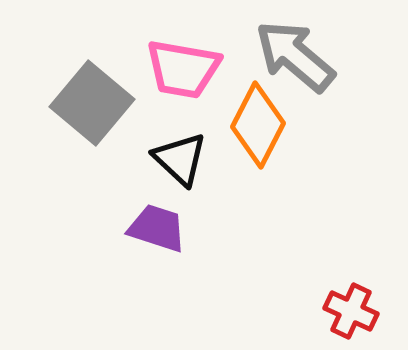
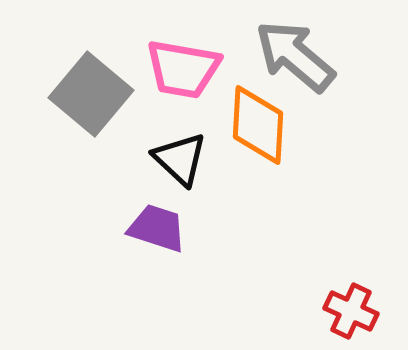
gray square: moved 1 px left, 9 px up
orange diamond: rotated 24 degrees counterclockwise
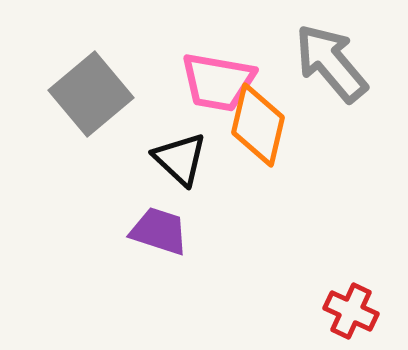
gray arrow: moved 36 px right, 7 px down; rotated 10 degrees clockwise
pink trapezoid: moved 35 px right, 13 px down
gray square: rotated 10 degrees clockwise
orange diamond: rotated 10 degrees clockwise
purple trapezoid: moved 2 px right, 3 px down
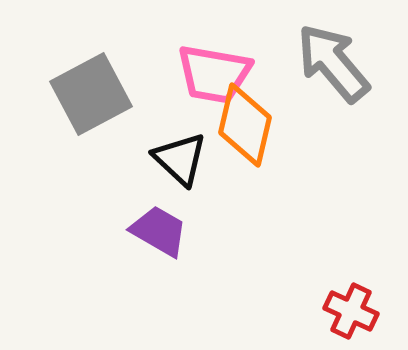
gray arrow: moved 2 px right
pink trapezoid: moved 4 px left, 8 px up
gray square: rotated 12 degrees clockwise
orange diamond: moved 13 px left
purple trapezoid: rotated 12 degrees clockwise
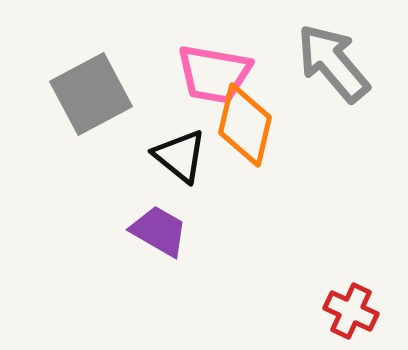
black triangle: moved 3 px up; rotated 4 degrees counterclockwise
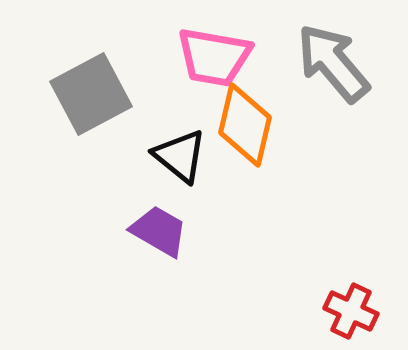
pink trapezoid: moved 17 px up
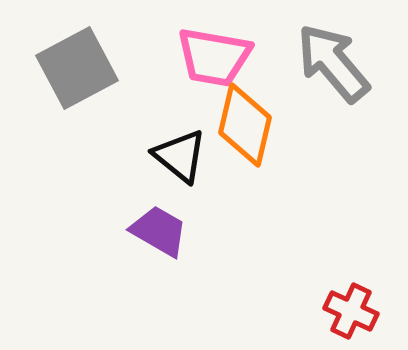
gray square: moved 14 px left, 26 px up
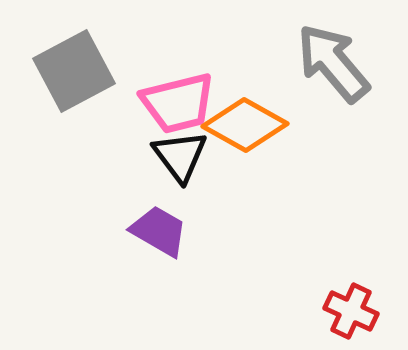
pink trapezoid: moved 36 px left, 46 px down; rotated 24 degrees counterclockwise
gray square: moved 3 px left, 3 px down
orange diamond: rotated 74 degrees counterclockwise
black triangle: rotated 14 degrees clockwise
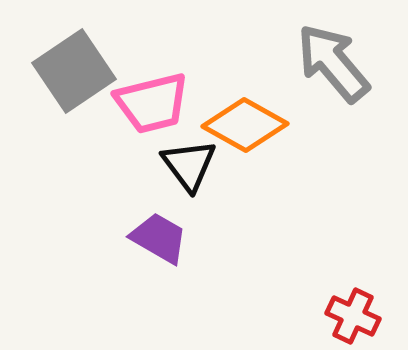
gray square: rotated 6 degrees counterclockwise
pink trapezoid: moved 26 px left
black triangle: moved 9 px right, 9 px down
purple trapezoid: moved 7 px down
red cross: moved 2 px right, 5 px down
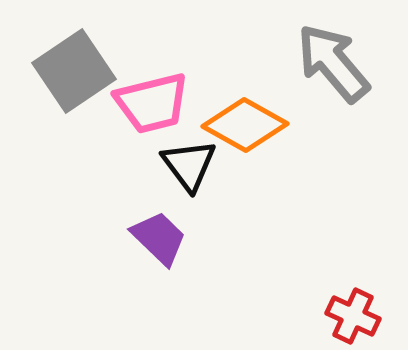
purple trapezoid: rotated 14 degrees clockwise
